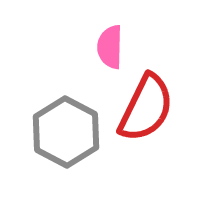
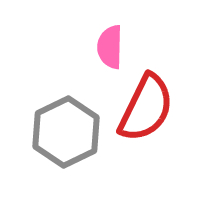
gray hexagon: rotated 6 degrees clockwise
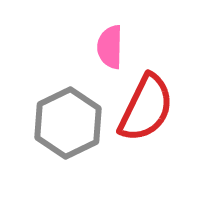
gray hexagon: moved 2 px right, 9 px up
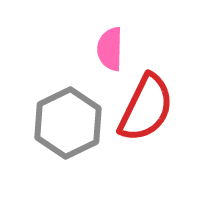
pink semicircle: moved 2 px down
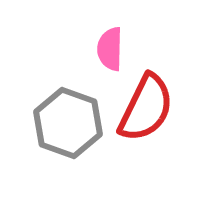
gray hexagon: rotated 14 degrees counterclockwise
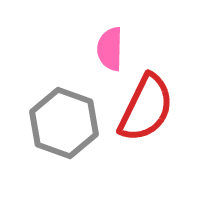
gray hexagon: moved 4 px left
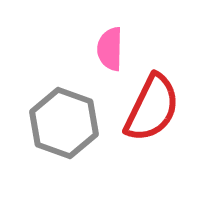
red semicircle: moved 6 px right
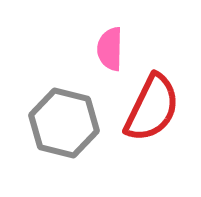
gray hexagon: rotated 6 degrees counterclockwise
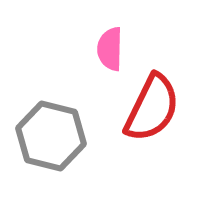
gray hexagon: moved 13 px left, 13 px down
